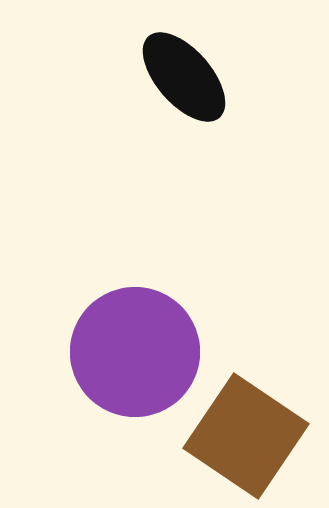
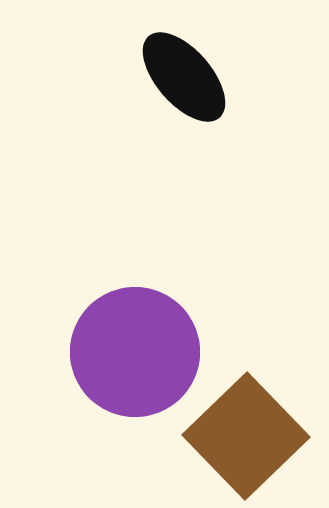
brown square: rotated 12 degrees clockwise
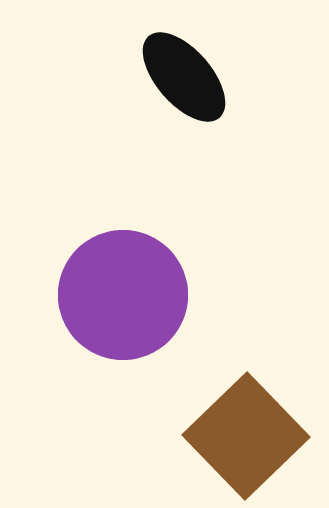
purple circle: moved 12 px left, 57 px up
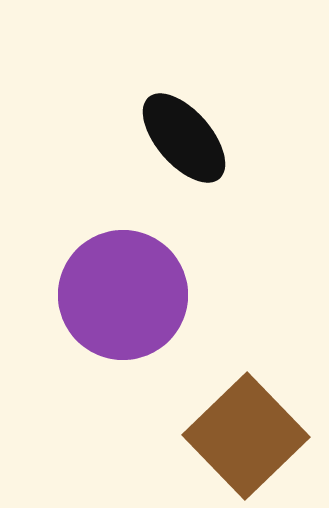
black ellipse: moved 61 px down
